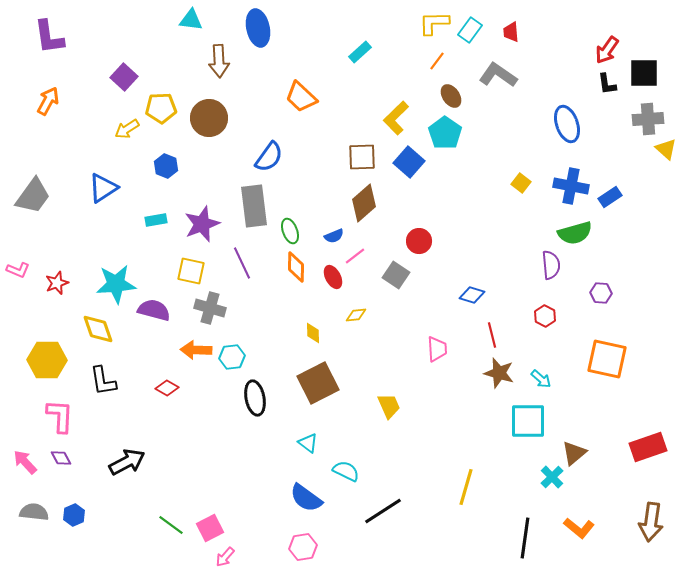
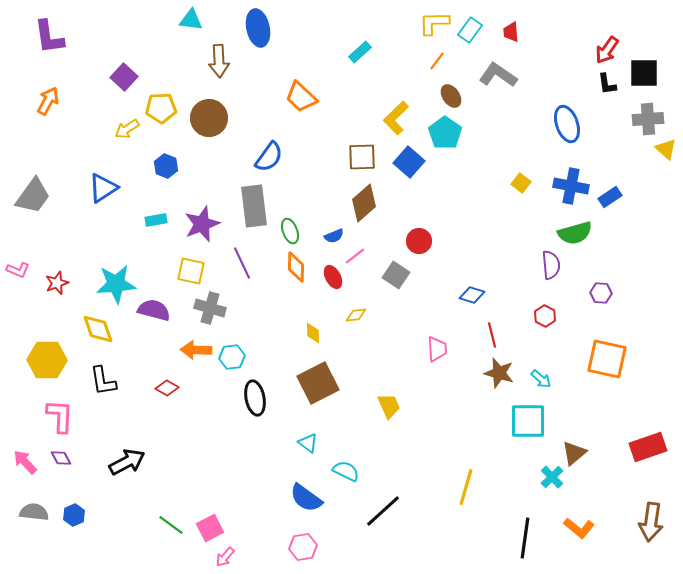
black line at (383, 511): rotated 9 degrees counterclockwise
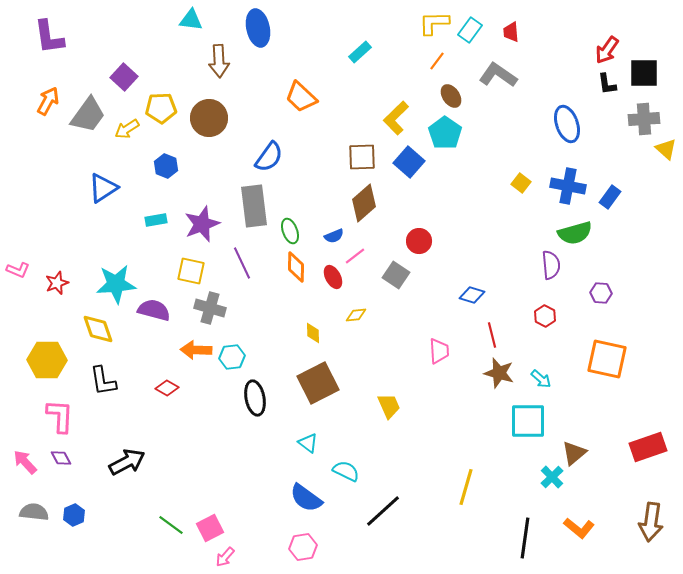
gray cross at (648, 119): moved 4 px left
blue cross at (571, 186): moved 3 px left
gray trapezoid at (33, 196): moved 55 px right, 81 px up
blue rectangle at (610, 197): rotated 20 degrees counterclockwise
pink trapezoid at (437, 349): moved 2 px right, 2 px down
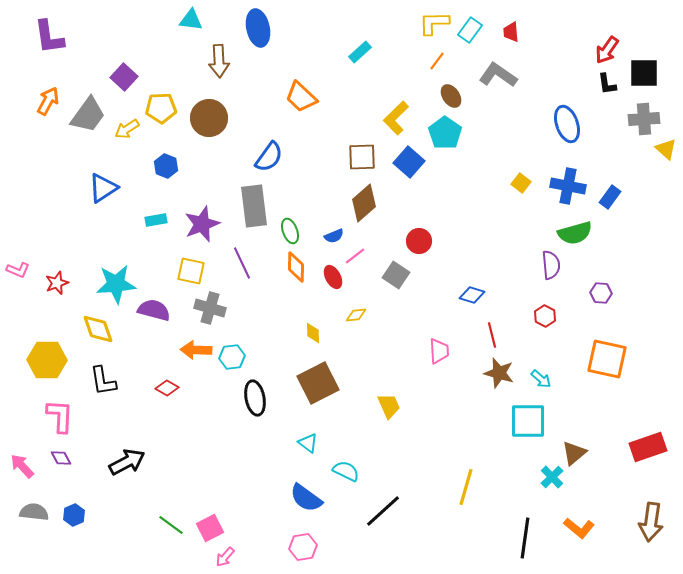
pink arrow at (25, 462): moved 3 px left, 4 px down
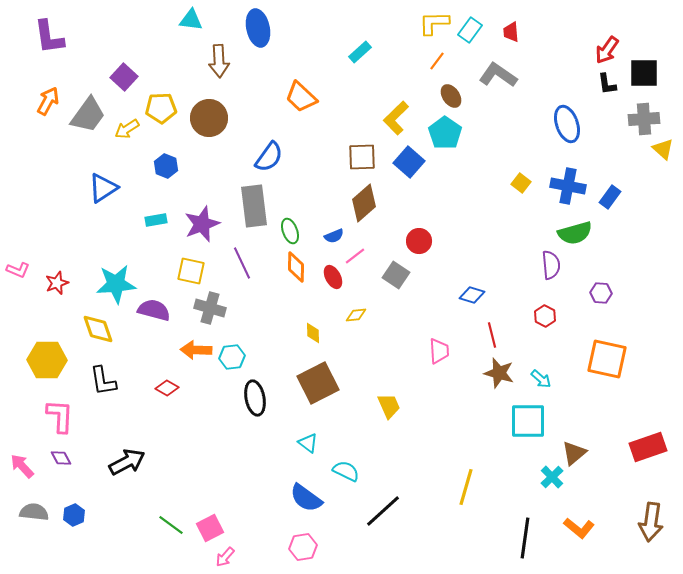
yellow triangle at (666, 149): moved 3 px left
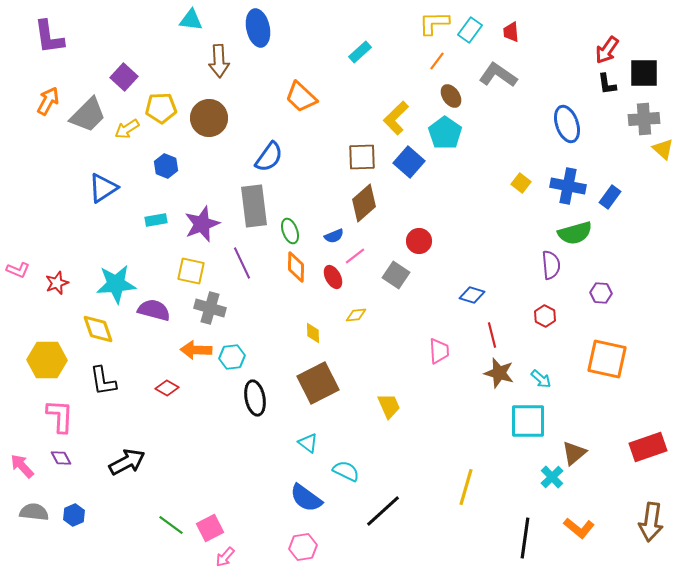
gray trapezoid at (88, 115): rotated 9 degrees clockwise
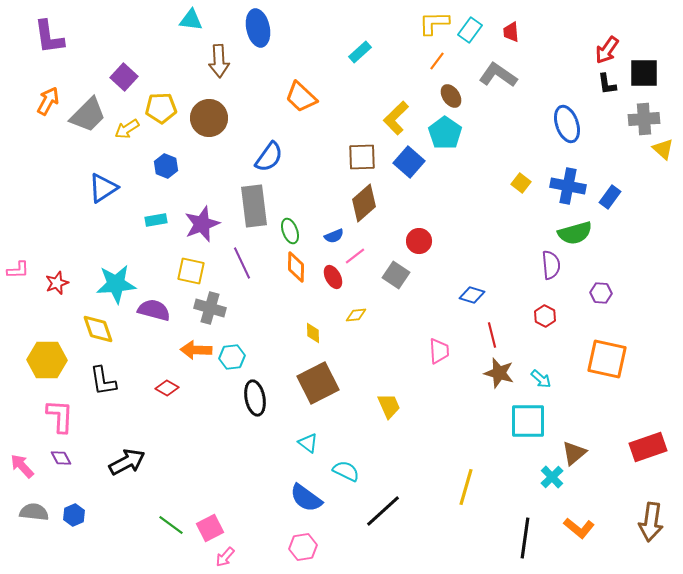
pink L-shape at (18, 270): rotated 25 degrees counterclockwise
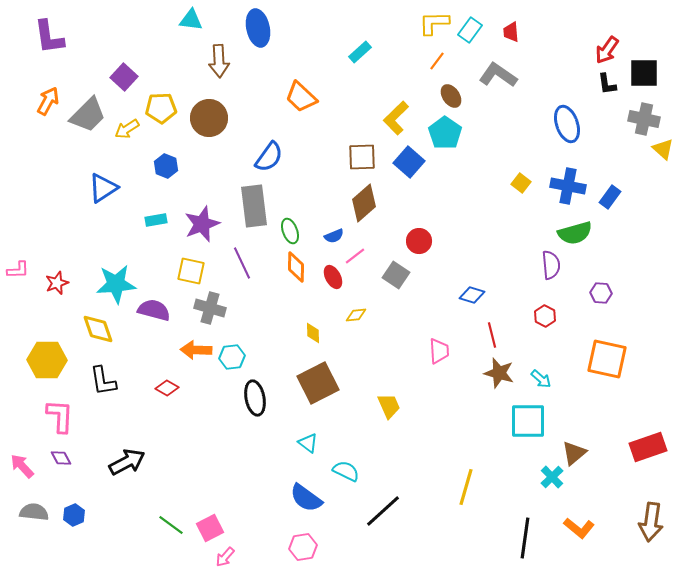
gray cross at (644, 119): rotated 16 degrees clockwise
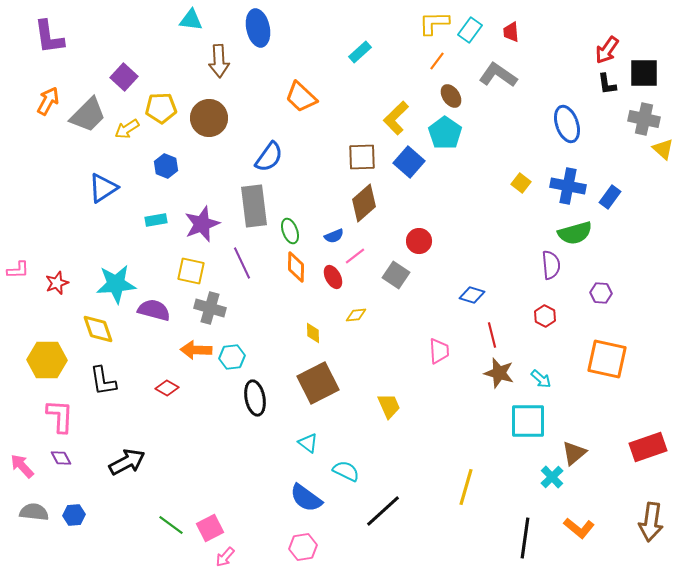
blue hexagon at (74, 515): rotated 20 degrees clockwise
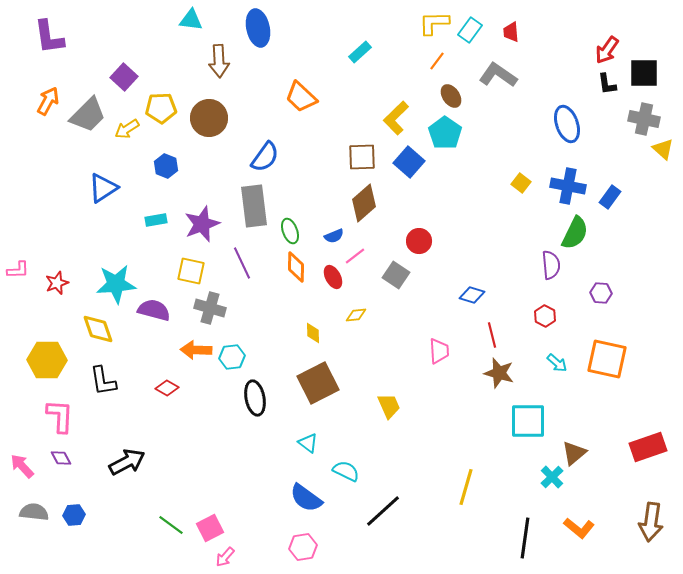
blue semicircle at (269, 157): moved 4 px left
green semicircle at (575, 233): rotated 48 degrees counterclockwise
cyan arrow at (541, 379): moved 16 px right, 16 px up
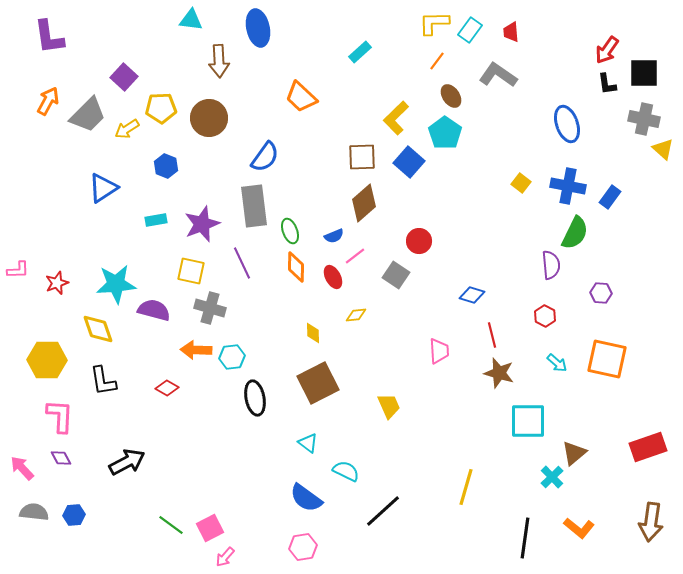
pink arrow at (22, 466): moved 2 px down
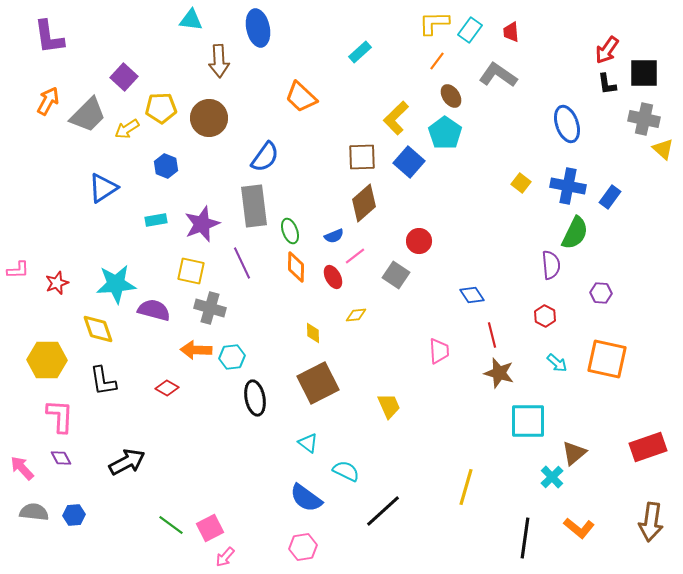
blue diamond at (472, 295): rotated 40 degrees clockwise
